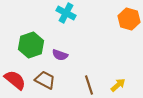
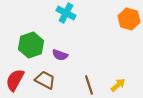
red semicircle: rotated 100 degrees counterclockwise
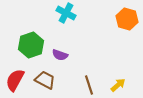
orange hexagon: moved 2 px left
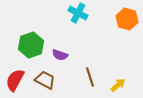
cyan cross: moved 12 px right
brown line: moved 1 px right, 8 px up
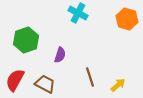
green hexagon: moved 5 px left, 5 px up
purple semicircle: rotated 91 degrees counterclockwise
brown trapezoid: moved 4 px down
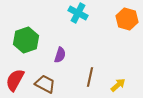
brown line: rotated 30 degrees clockwise
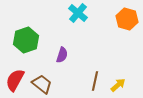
cyan cross: rotated 12 degrees clockwise
purple semicircle: moved 2 px right
brown line: moved 5 px right, 4 px down
brown trapezoid: moved 3 px left; rotated 10 degrees clockwise
